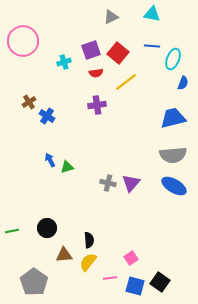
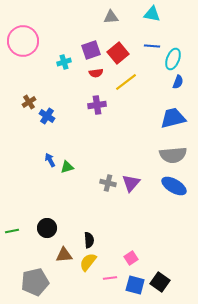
gray triangle: rotated 21 degrees clockwise
red square: rotated 10 degrees clockwise
blue semicircle: moved 5 px left, 1 px up
gray pentagon: moved 1 px right; rotated 24 degrees clockwise
blue square: moved 1 px up
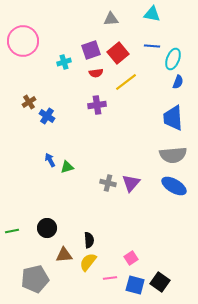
gray triangle: moved 2 px down
blue trapezoid: rotated 80 degrees counterclockwise
gray pentagon: moved 3 px up
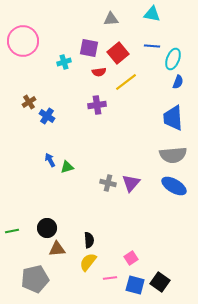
purple square: moved 2 px left, 2 px up; rotated 30 degrees clockwise
red semicircle: moved 3 px right, 1 px up
brown triangle: moved 7 px left, 6 px up
